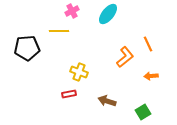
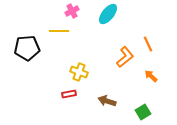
orange arrow: rotated 48 degrees clockwise
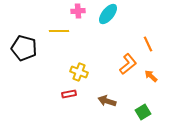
pink cross: moved 6 px right; rotated 24 degrees clockwise
black pentagon: moved 3 px left; rotated 20 degrees clockwise
orange L-shape: moved 3 px right, 7 px down
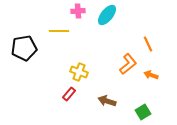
cyan ellipse: moved 1 px left, 1 px down
black pentagon: rotated 25 degrees counterclockwise
orange arrow: moved 1 px up; rotated 24 degrees counterclockwise
red rectangle: rotated 40 degrees counterclockwise
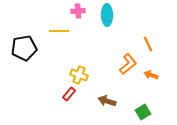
cyan ellipse: rotated 40 degrees counterclockwise
yellow cross: moved 3 px down
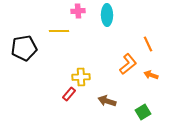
yellow cross: moved 2 px right, 2 px down; rotated 24 degrees counterclockwise
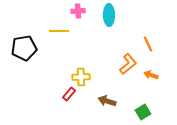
cyan ellipse: moved 2 px right
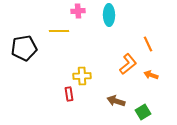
yellow cross: moved 1 px right, 1 px up
red rectangle: rotated 48 degrees counterclockwise
brown arrow: moved 9 px right
